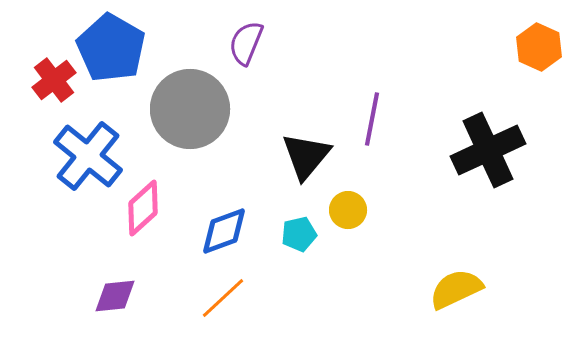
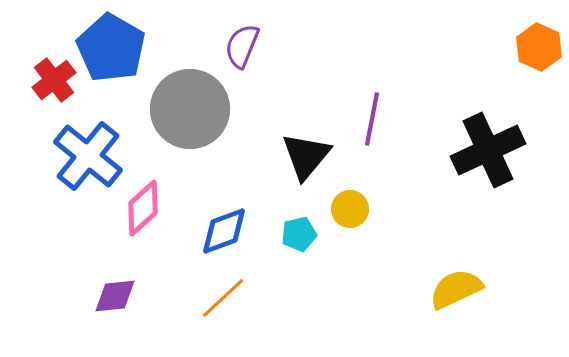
purple semicircle: moved 4 px left, 3 px down
yellow circle: moved 2 px right, 1 px up
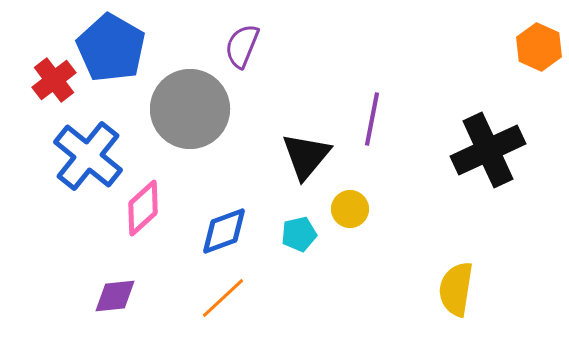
yellow semicircle: rotated 56 degrees counterclockwise
